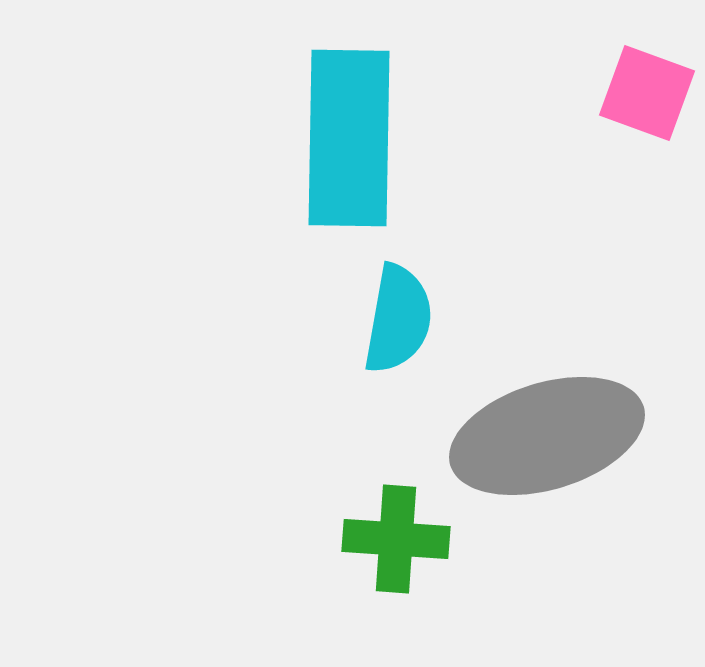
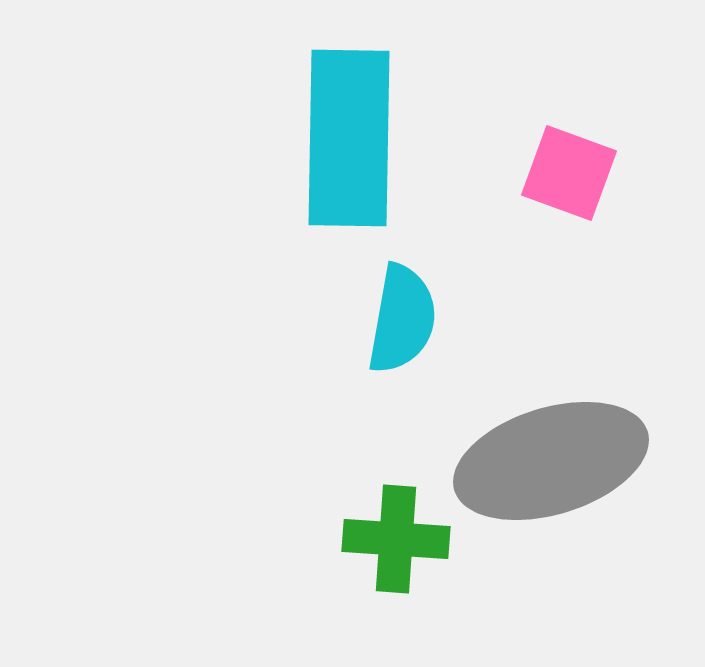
pink square: moved 78 px left, 80 px down
cyan semicircle: moved 4 px right
gray ellipse: moved 4 px right, 25 px down
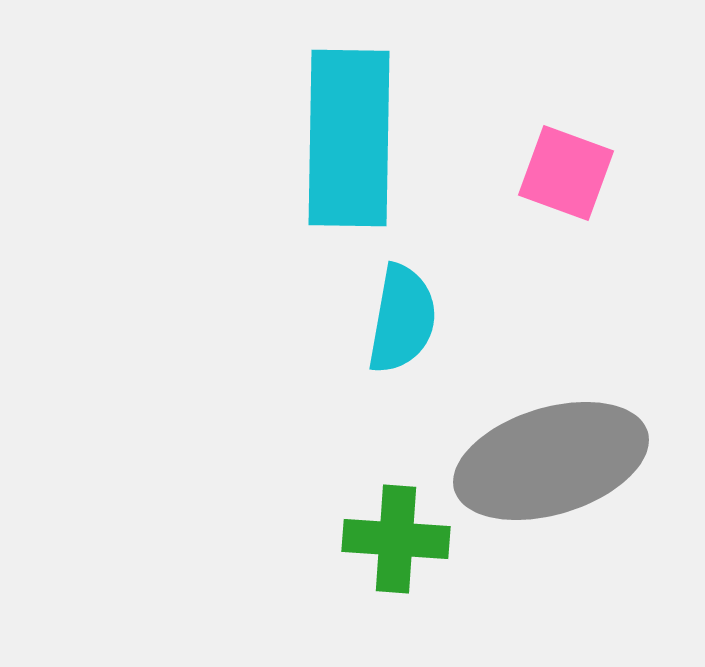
pink square: moved 3 px left
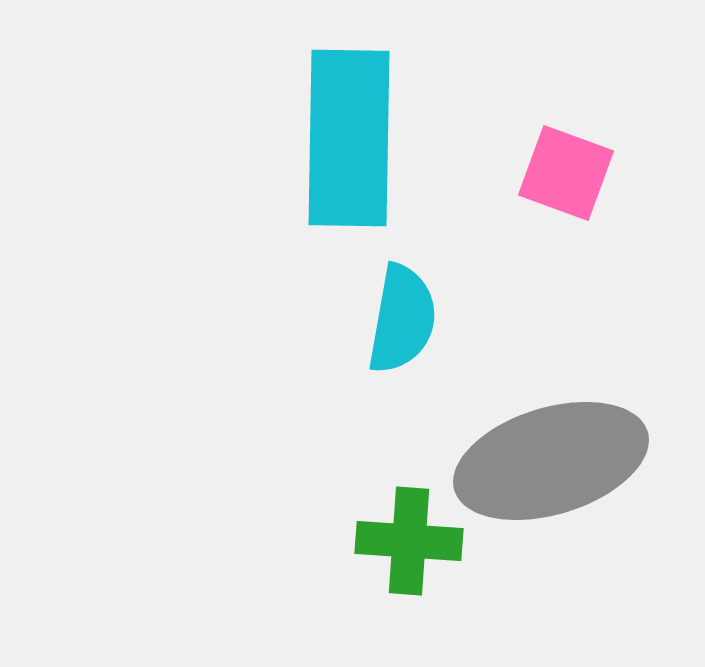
green cross: moved 13 px right, 2 px down
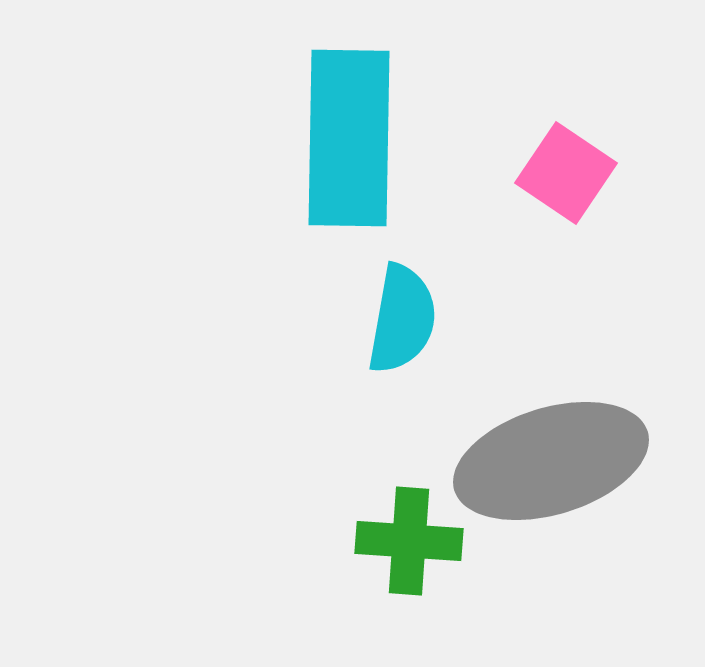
pink square: rotated 14 degrees clockwise
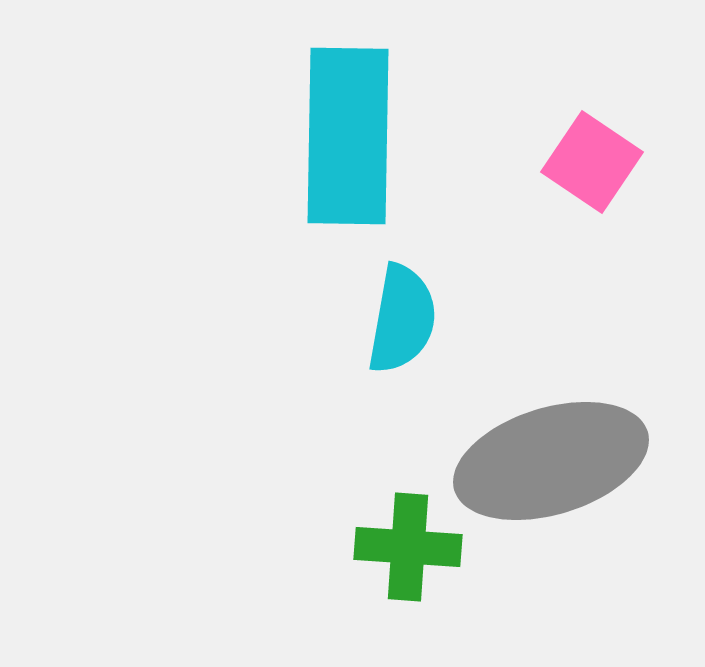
cyan rectangle: moved 1 px left, 2 px up
pink square: moved 26 px right, 11 px up
green cross: moved 1 px left, 6 px down
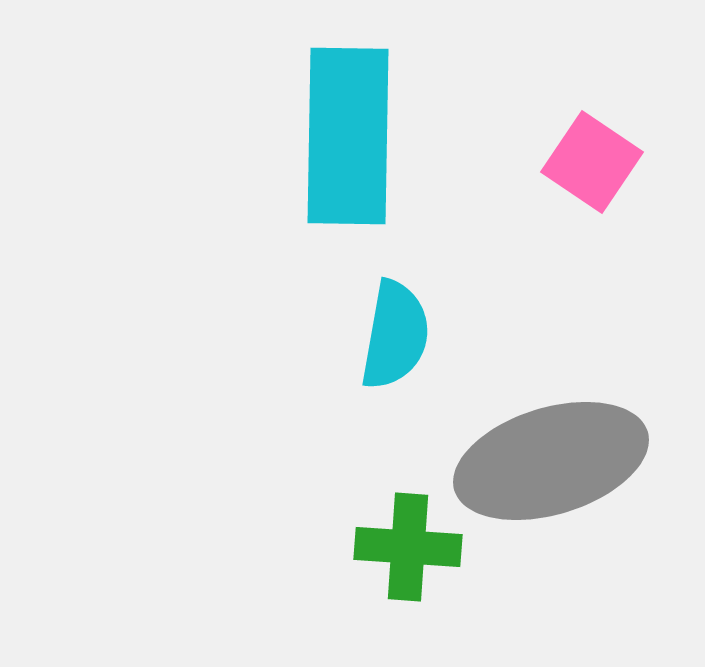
cyan semicircle: moved 7 px left, 16 px down
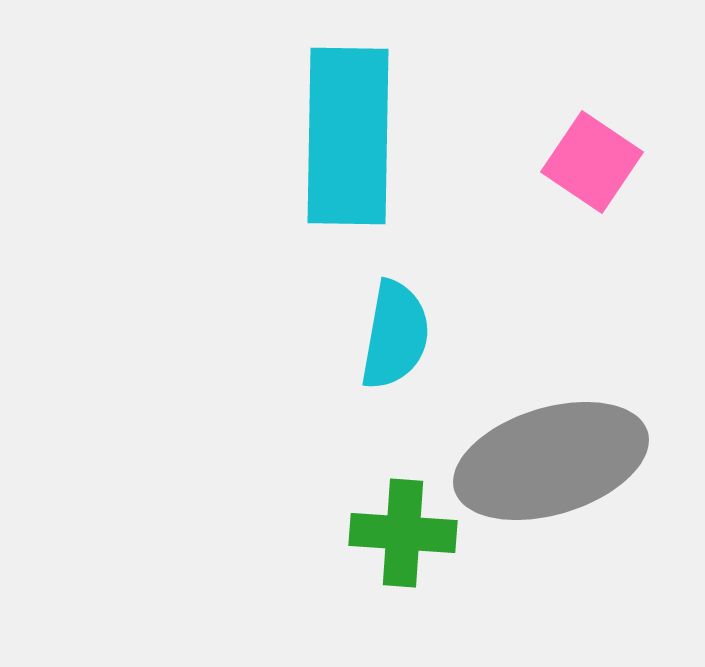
green cross: moved 5 px left, 14 px up
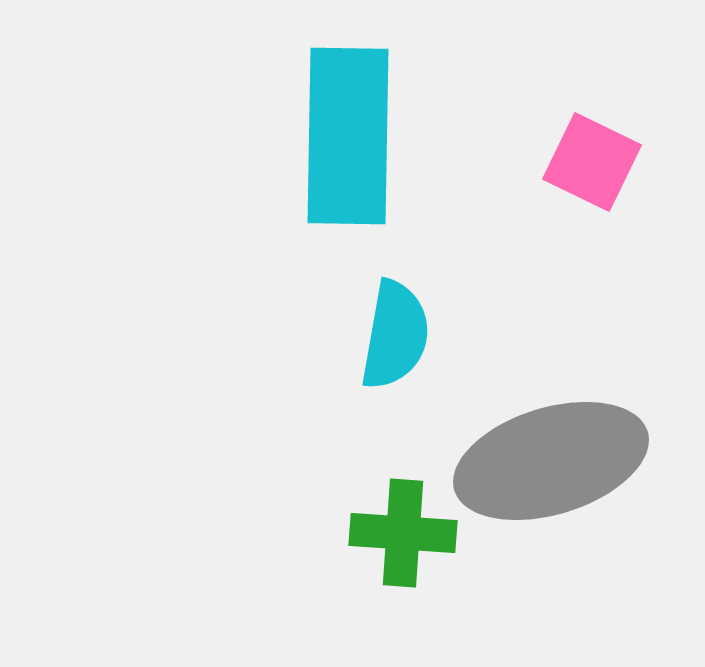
pink square: rotated 8 degrees counterclockwise
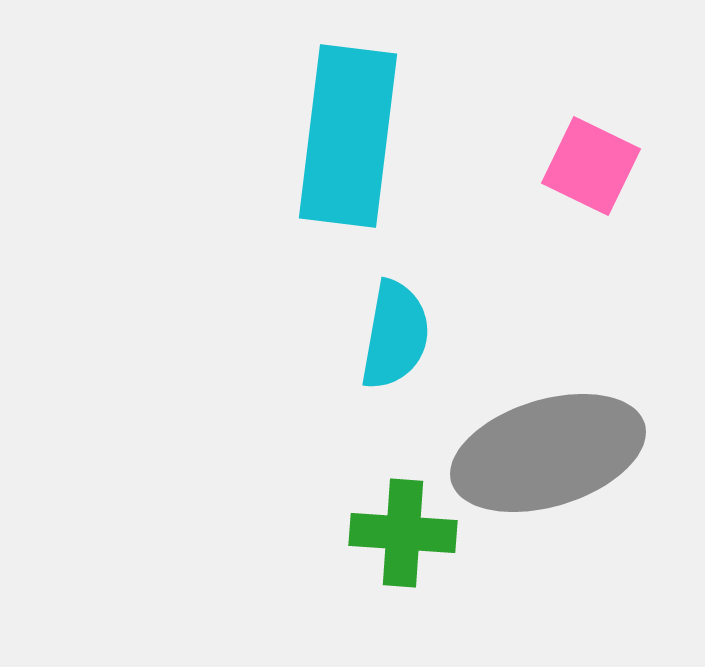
cyan rectangle: rotated 6 degrees clockwise
pink square: moved 1 px left, 4 px down
gray ellipse: moved 3 px left, 8 px up
